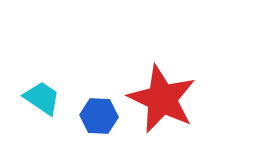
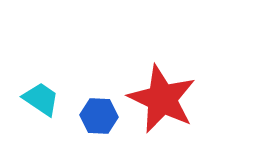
cyan trapezoid: moved 1 px left, 1 px down
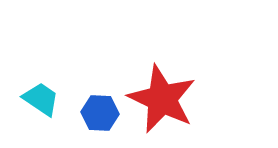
blue hexagon: moved 1 px right, 3 px up
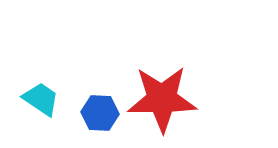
red star: rotated 26 degrees counterclockwise
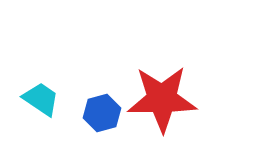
blue hexagon: moved 2 px right; rotated 18 degrees counterclockwise
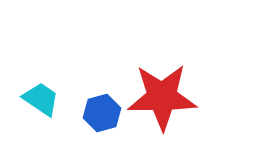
red star: moved 2 px up
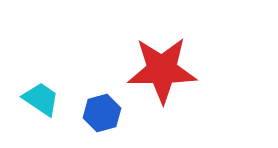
red star: moved 27 px up
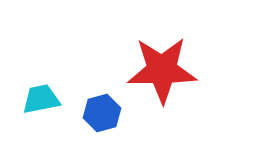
cyan trapezoid: rotated 45 degrees counterclockwise
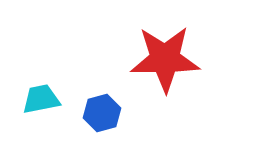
red star: moved 3 px right, 11 px up
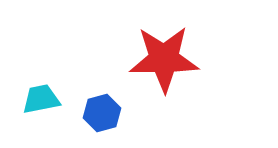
red star: moved 1 px left
